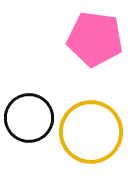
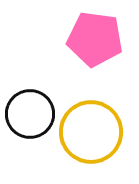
black circle: moved 1 px right, 4 px up
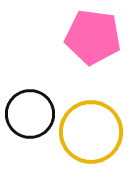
pink pentagon: moved 2 px left, 2 px up
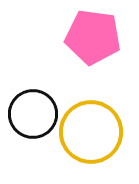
black circle: moved 3 px right
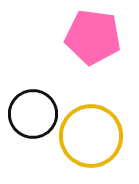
yellow circle: moved 4 px down
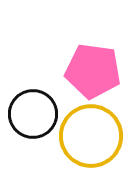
pink pentagon: moved 34 px down
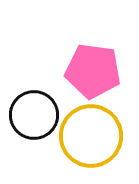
black circle: moved 1 px right, 1 px down
